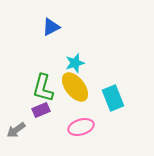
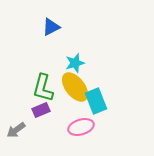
cyan rectangle: moved 17 px left, 3 px down
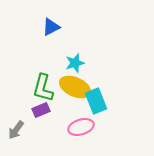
yellow ellipse: rotated 28 degrees counterclockwise
gray arrow: rotated 18 degrees counterclockwise
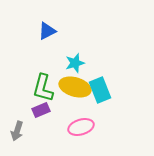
blue triangle: moved 4 px left, 4 px down
yellow ellipse: rotated 8 degrees counterclockwise
cyan rectangle: moved 4 px right, 11 px up
gray arrow: moved 1 px right, 1 px down; rotated 18 degrees counterclockwise
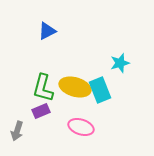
cyan star: moved 45 px right
purple rectangle: moved 1 px down
pink ellipse: rotated 35 degrees clockwise
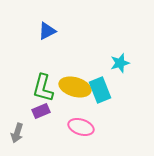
gray arrow: moved 2 px down
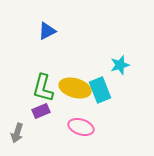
cyan star: moved 2 px down
yellow ellipse: moved 1 px down
